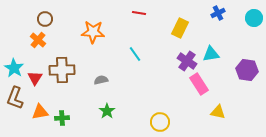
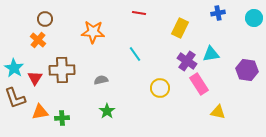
blue cross: rotated 16 degrees clockwise
brown L-shape: rotated 40 degrees counterclockwise
yellow circle: moved 34 px up
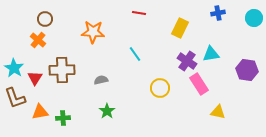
green cross: moved 1 px right
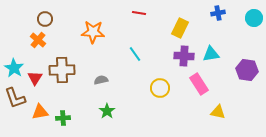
purple cross: moved 3 px left, 5 px up; rotated 30 degrees counterclockwise
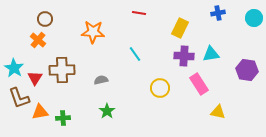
brown L-shape: moved 4 px right
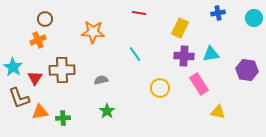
orange cross: rotated 28 degrees clockwise
cyan star: moved 1 px left, 1 px up
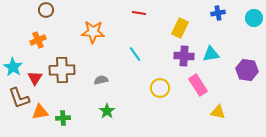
brown circle: moved 1 px right, 9 px up
pink rectangle: moved 1 px left, 1 px down
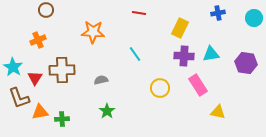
purple hexagon: moved 1 px left, 7 px up
green cross: moved 1 px left, 1 px down
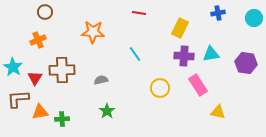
brown circle: moved 1 px left, 2 px down
brown L-shape: moved 1 px left, 1 px down; rotated 105 degrees clockwise
